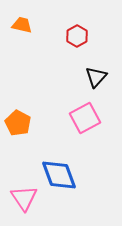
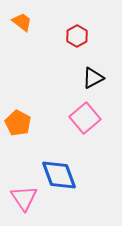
orange trapezoid: moved 3 px up; rotated 25 degrees clockwise
black triangle: moved 3 px left, 1 px down; rotated 20 degrees clockwise
pink square: rotated 12 degrees counterclockwise
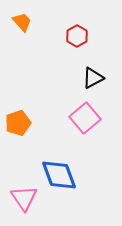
orange trapezoid: rotated 10 degrees clockwise
orange pentagon: rotated 25 degrees clockwise
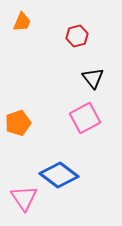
orange trapezoid: rotated 65 degrees clockwise
red hexagon: rotated 15 degrees clockwise
black triangle: rotated 40 degrees counterclockwise
pink square: rotated 12 degrees clockwise
blue diamond: rotated 33 degrees counterclockwise
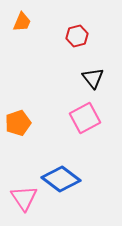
blue diamond: moved 2 px right, 4 px down
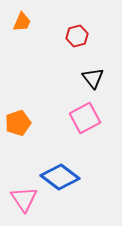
blue diamond: moved 1 px left, 2 px up
pink triangle: moved 1 px down
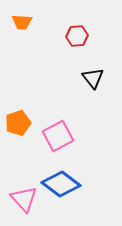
orange trapezoid: rotated 70 degrees clockwise
red hexagon: rotated 10 degrees clockwise
pink square: moved 27 px left, 18 px down
blue diamond: moved 1 px right, 7 px down
pink triangle: rotated 8 degrees counterclockwise
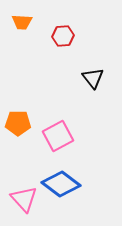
red hexagon: moved 14 px left
orange pentagon: rotated 20 degrees clockwise
